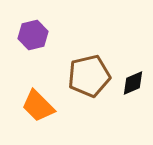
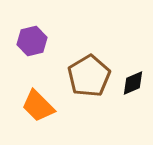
purple hexagon: moved 1 px left, 6 px down
brown pentagon: rotated 18 degrees counterclockwise
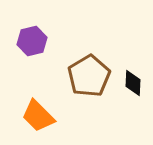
black diamond: rotated 64 degrees counterclockwise
orange trapezoid: moved 10 px down
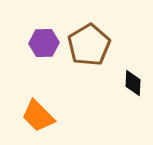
purple hexagon: moved 12 px right, 2 px down; rotated 12 degrees clockwise
brown pentagon: moved 31 px up
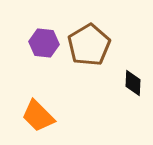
purple hexagon: rotated 8 degrees clockwise
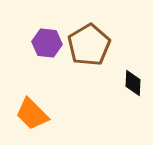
purple hexagon: moved 3 px right
orange trapezoid: moved 6 px left, 2 px up
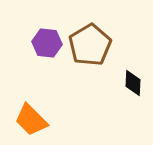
brown pentagon: moved 1 px right
orange trapezoid: moved 1 px left, 6 px down
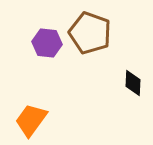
brown pentagon: moved 12 px up; rotated 21 degrees counterclockwise
orange trapezoid: rotated 81 degrees clockwise
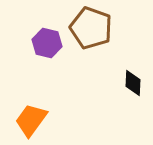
brown pentagon: moved 1 px right, 5 px up
purple hexagon: rotated 8 degrees clockwise
